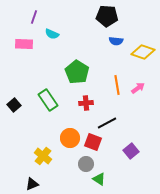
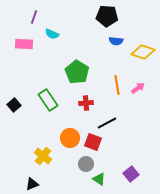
purple square: moved 23 px down
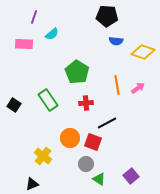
cyan semicircle: rotated 64 degrees counterclockwise
black square: rotated 16 degrees counterclockwise
purple square: moved 2 px down
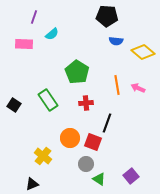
yellow diamond: rotated 20 degrees clockwise
pink arrow: rotated 120 degrees counterclockwise
black line: rotated 42 degrees counterclockwise
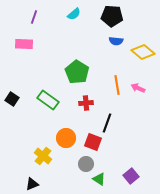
black pentagon: moved 5 px right
cyan semicircle: moved 22 px right, 20 px up
green rectangle: rotated 20 degrees counterclockwise
black square: moved 2 px left, 6 px up
orange circle: moved 4 px left
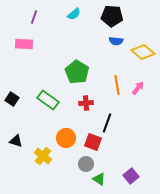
pink arrow: rotated 104 degrees clockwise
black triangle: moved 16 px left, 43 px up; rotated 40 degrees clockwise
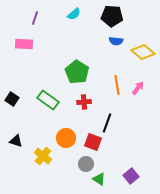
purple line: moved 1 px right, 1 px down
red cross: moved 2 px left, 1 px up
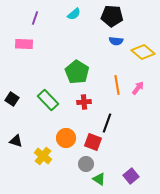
green rectangle: rotated 10 degrees clockwise
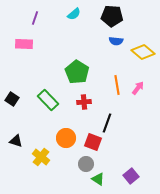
yellow cross: moved 2 px left, 1 px down
green triangle: moved 1 px left
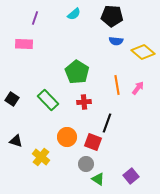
orange circle: moved 1 px right, 1 px up
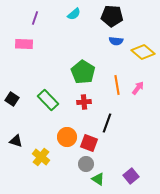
green pentagon: moved 6 px right
red square: moved 4 px left, 1 px down
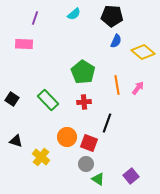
blue semicircle: rotated 72 degrees counterclockwise
